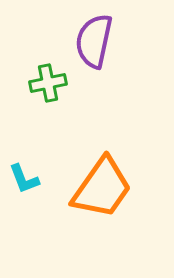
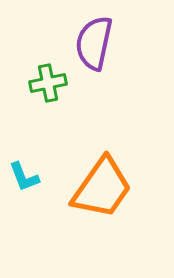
purple semicircle: moved 2 px down
cyan L-shape: moved 2 px up
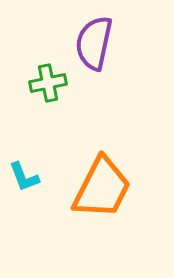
orange trapezoid: rotated 8 degrees counterclockwise
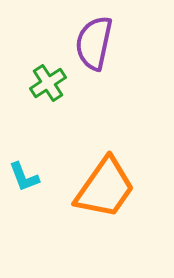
green cross: rotated 21 degrees counterclockwise
orange trapezoid: moved 3 px right; rotated 8 degrees clockwise
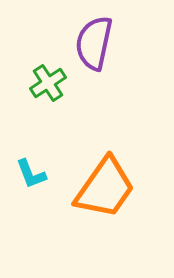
cyan L-shape: moved 7 px right, 3 px up
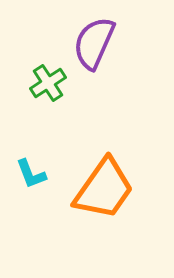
purple semicircle: rotated 12 degrees clockwise
orange trapezoid: moved 1 px left, 1 px down
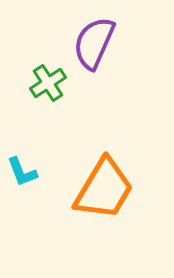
cyan L-shape: moved 9 px left, 2 px up
orange trapezoid: rotated 4 degrees counterclockwise
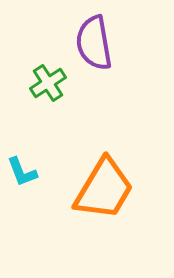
purple semicircle: rotated 34 degrees counterclockwise
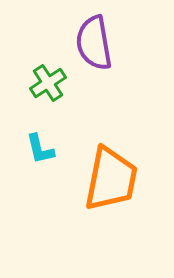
cyan L-shape: moved 18 px right, 23 px up; rotated 8 degrees clockwise
orange trapezoid: moved 7 px right, 10 px up; rotated 20 degrees counterclockwise
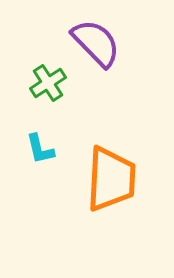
purple semicircle: moved 2 px right; rotated 146 degrees clockwise
orange trapezoid: rotated 8 degrees counterclockwise
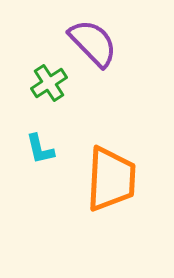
purple semicircle: moved 3 px left
green cross: moved 1 px right
